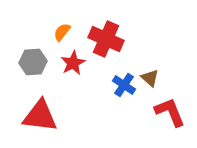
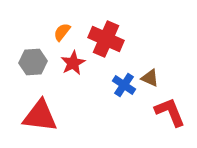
brown triangle: rotated 18 degrees counterclockwise
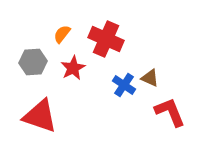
orange semicircle: moved 2 px down
red star: moved 5 px down
red triangle: rotated 12 degrees clockwise
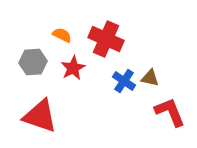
orange semicircle: moved 1 px down; rotated 78 degrees clockwise
brown triangle: rotated 12 degrees counterclockwise
blue cross: moved 4 px up
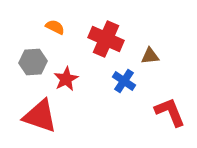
orange semicircle: moved 7 px left, 8 px up
red star: moved 7 px left, 11 px down
brown triangle: moved 22 px up; rotated 18 degrees counterclockwise
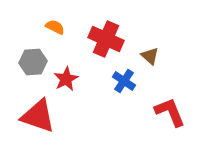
brown triangle: rotated 48 degrees clockwise
red triangle: moved 2 px left
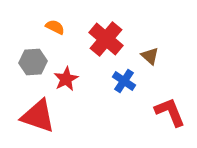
red cross: rotated 16 degrees clockwise
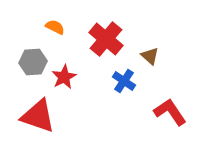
red star: moved 2 px left, 2 px up
red L-shape: rotated 12 degrees counterclockwise
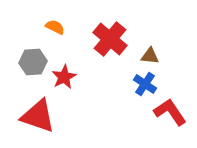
red cross: moved 4 px right
brown triangle: rotated 36 degrees counterclockwise
blue cross: moved 21 px right, 3 px down
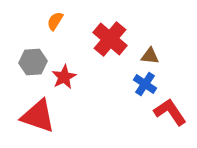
orange semicircle: moved 6 px up; rotated 84 degrees counterclockwise
